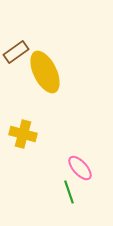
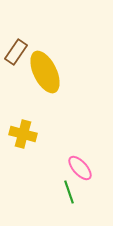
brown rectangle: rotated 20 degrees counterclockwise
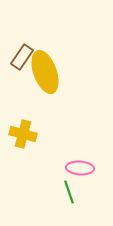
brown rectangle: moved 6 px right, 5 px down
yellow ellipse: rotated 6 degrees clockwise
pink ellipse: rotated 44 degrees counterclockwise
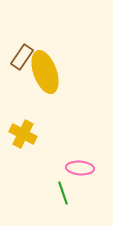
yellow cross: rotated 12 degrees clockwise
green line: moved 6 px left, 1 px down
